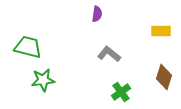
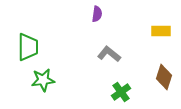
green trapezoid: rotated 76 degrees clockwise
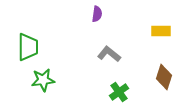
green cross: moved 2 px left
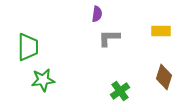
gray L-shape: moved 16 px up; rotated 40 degrees counterclockwise
green cross: moved 1 px right, 1 px up
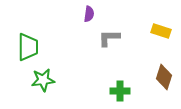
purple semicircle: moved 8 px left
yellow rectangle: rotated 18 degrees clockwise
green cross: rotated 36 degrees clockwise
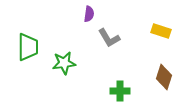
gray L-shape: rotated 120 degrees counterclockwise
green star: moved 21 px right, 17 px up
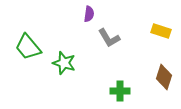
green trapezoid: rotated 140 degrees clockwise
green star: rotated 25 degrees clockwise
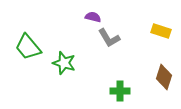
purple semicircle: moved 4 px right, 3 px down; rotated 84 degrees counterclockwise
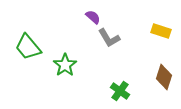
purple semicircle: rotated 28 degrees clockwise
green star: moved 1 px right, 2 px down; rotated 20 degrees clockwise
green cross: rotated 36 degrees clockwise
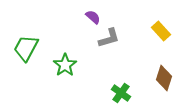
yellow rectangle: rotated 30 degrees clockwise
gray L-shape: rotated 75 degrees counterclockwise
green trapezoid: moved 2 px left, 1 px down; rotated 68 degrees clockwise
brown diamond: moved 1 px down
green cross: moved 1 px right, 2 px down
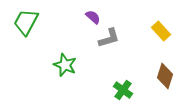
green trapezoid: moved 26 px up
green star: rotated 15 degrees counterclockwise
brown diamond: moved 1 px right, 2 px up
green cross: moved 2 px right, 3 px up
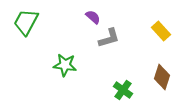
green star: rotated 15 degrees counterclockwise
brown diamond: moved 3 px left, 1 px down
